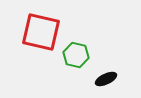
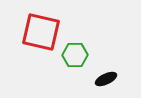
green hexagon: moved 1 px left; rotated 15 degrees counterclockwise
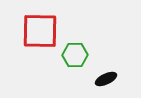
red square: moved 1 px left, 1 px up; rotated 12 degrees counterclockwise
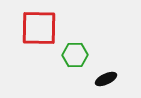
red square: moved 1 px left, 3 px up
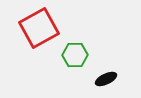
red square: rotated 30 degrees counterclockwise
